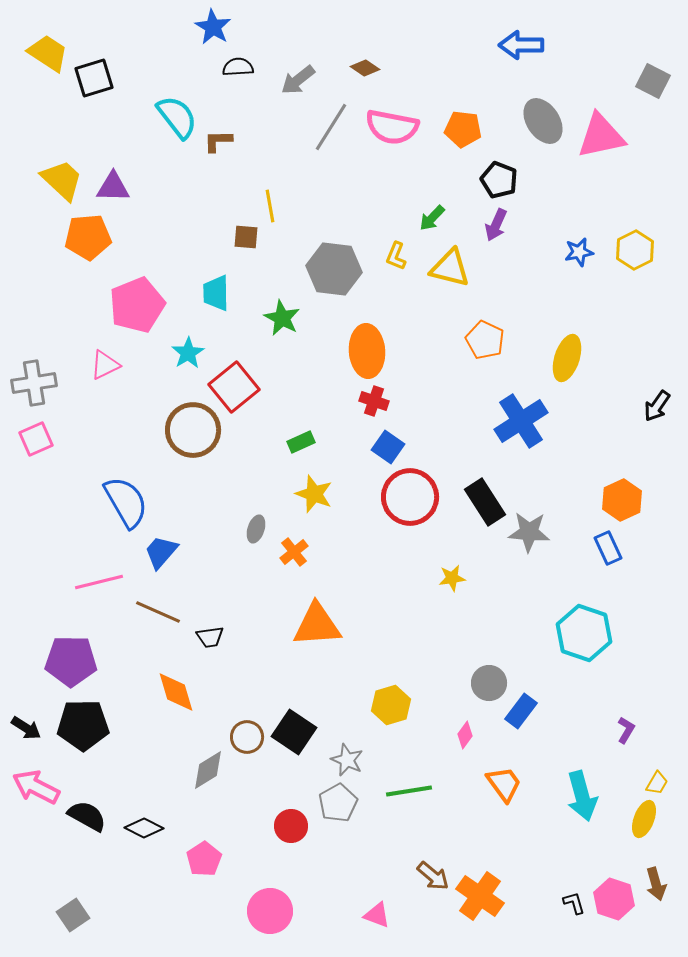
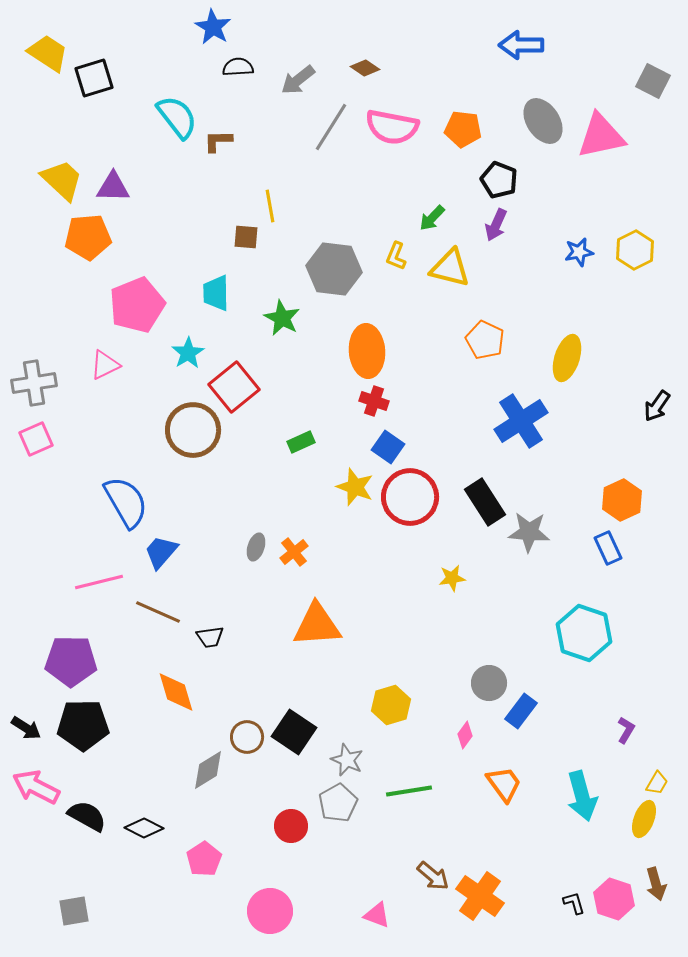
yellow star at (314, 494): moved 41 px right, 7 px up
gray ellipse at (256, 529): moved 18 px down
gray square at (73, 915): moved 1 px right, 4 px up; rotated 24 degrees clockwise
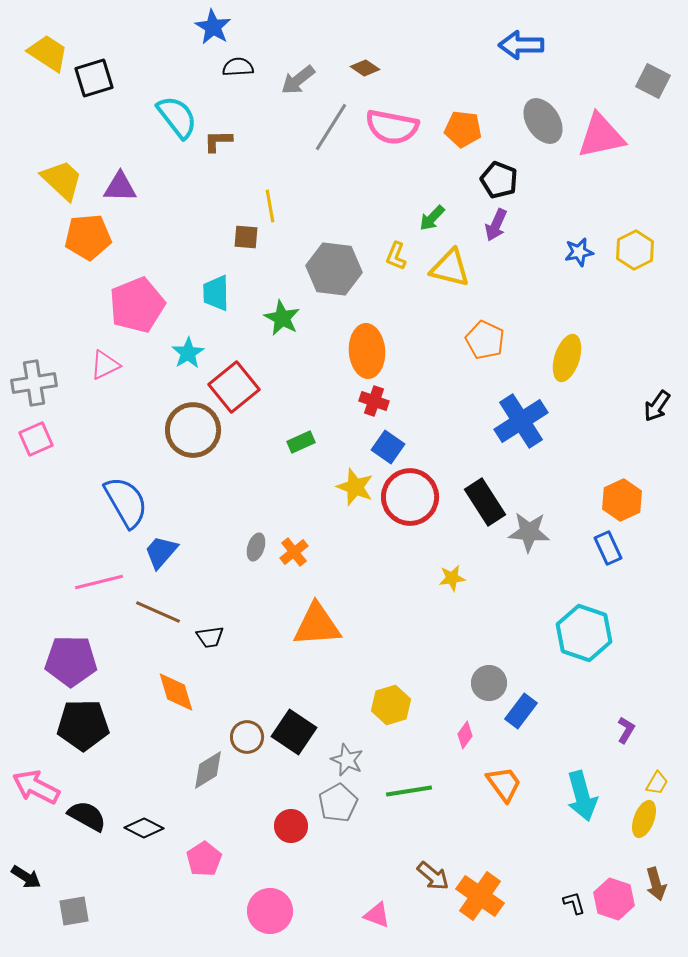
purple triangle at (113, 187): moved 7 px right
black arrow at (26, 728): moved 149 px down
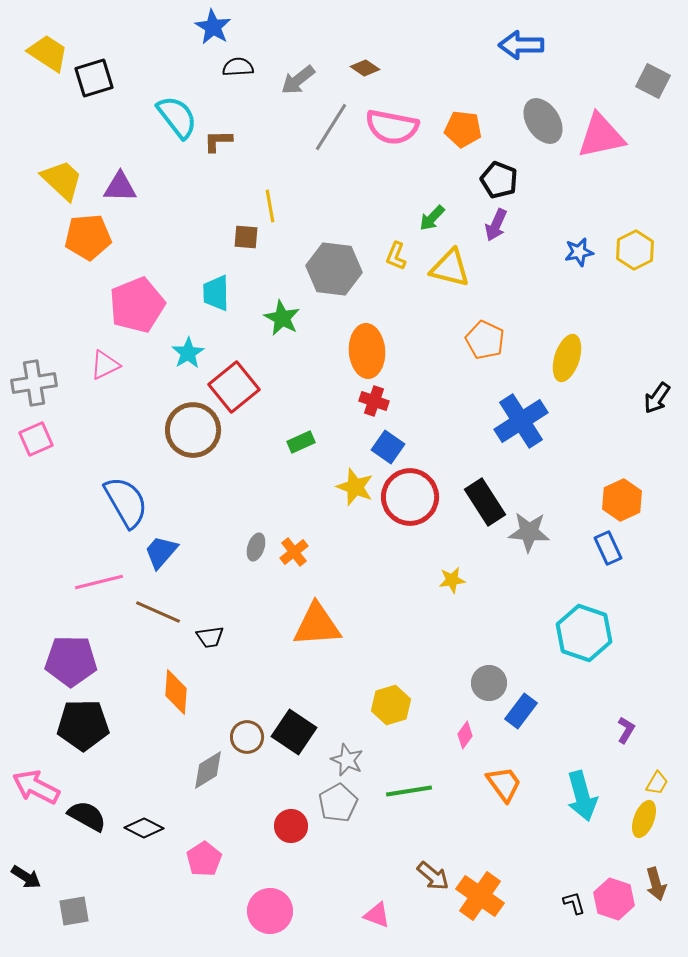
black arrow at (657, 406): moved 8 px up
yellow star at (452, 578): moved 2 px down
orange diamond at (176, 692): rotated 21 degrees clockwise
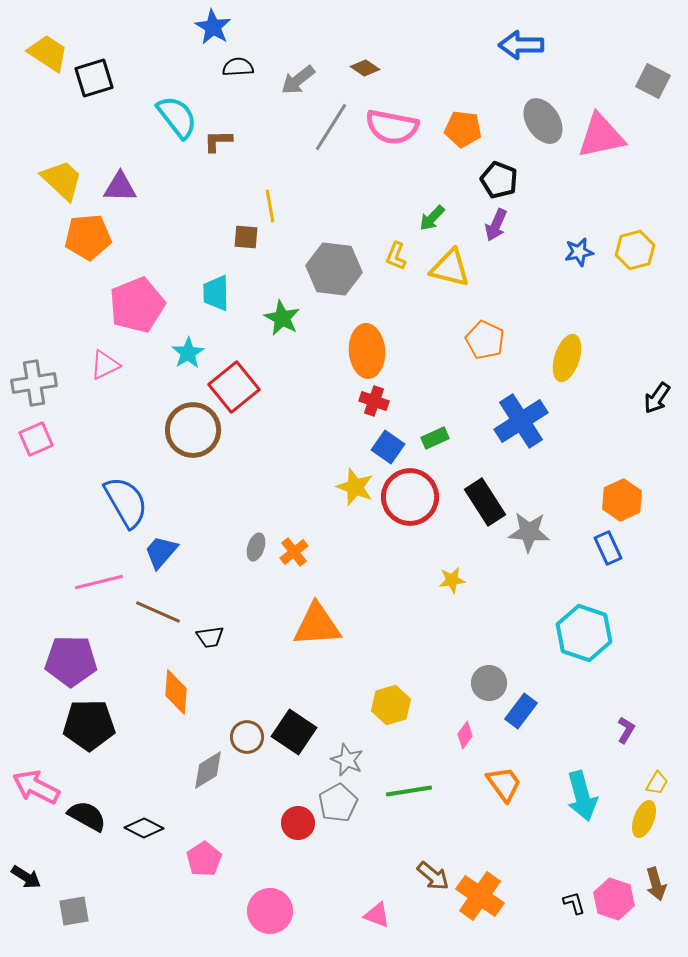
yellow hexagon at (635, 250): rotated 12 degrees clockwise
green rectangle at (301, 442): moved 134 px right, 4 px up
black pentagon at (83, 725): moved 6 px right
red circle at (291, 826): moved 7 px right, 3 px up
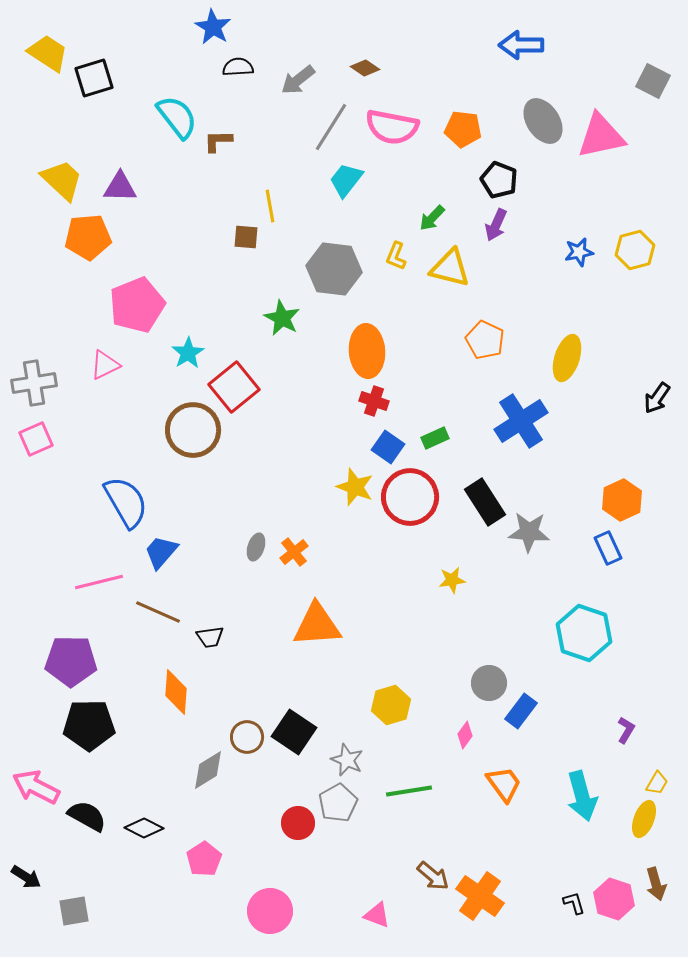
cyan trapezoid at (216, 293): moved 130 px right, 113 px up; rotated 39 degrees clockwise
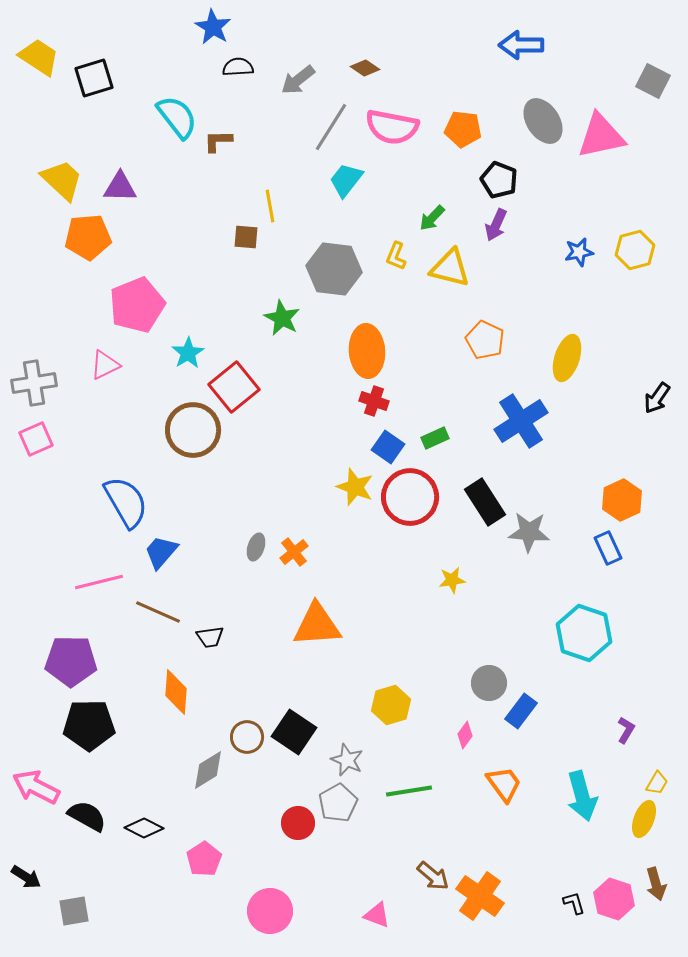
yellow trapezoid at (48, 53): moved 9 px left, 4 px down
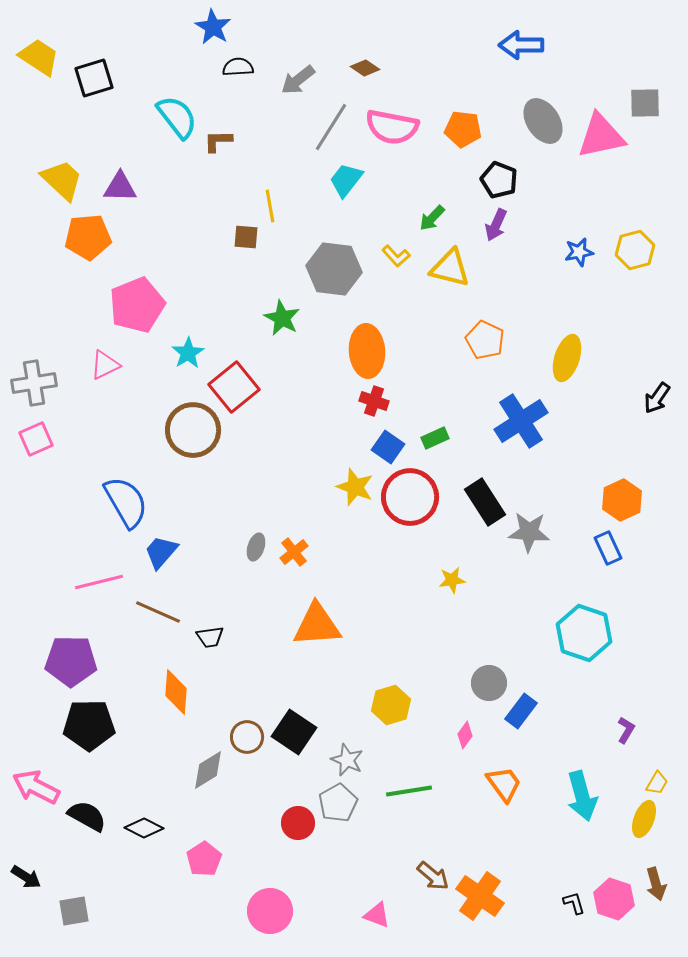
gray square at (653, 81): moved 8 px left, 22 px down; rotated 28 degrees counterclockwise
yellow L-shape at (396, 256): rotated 64 degrees counterclockwise
